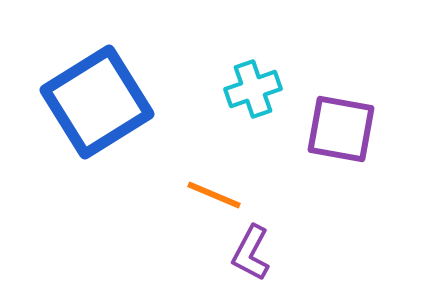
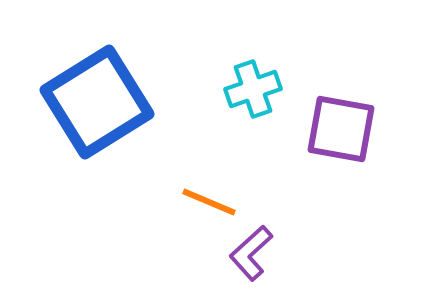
orange line: moved 5 px left, 7 px down
purple L-shape: rotated 20 degrees clockwise
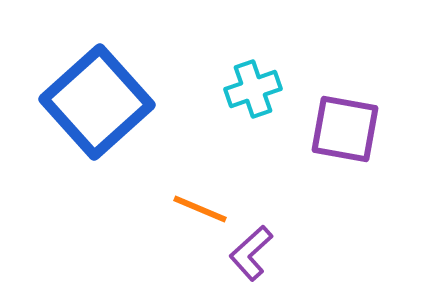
blue square: rotated 10 degrees counterclockwise
purple square: moved 4 px right
orange line: moved 9 px left, 7 px down
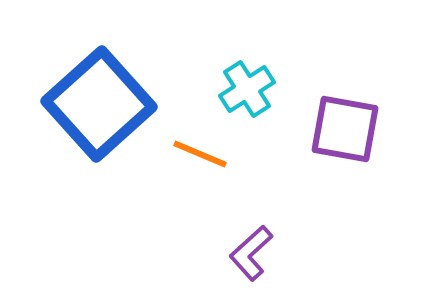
cyan cross: moved 6 px left; rotated 14 degrees counterclockwise
blue square: moved 2 px right, 2 px down
orange line: moved 55 px up
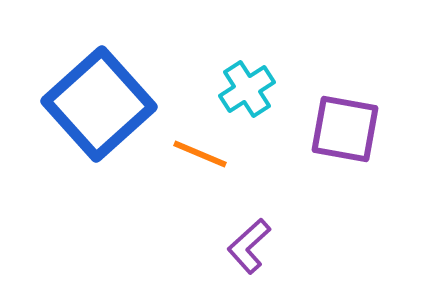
purple L-shape: moved 2 px left, 7 px up
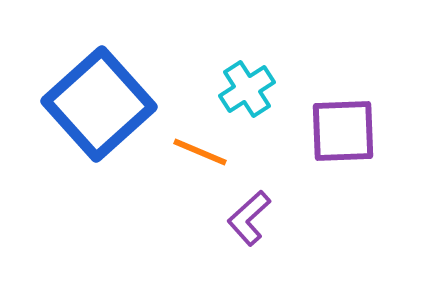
purple square: moved 2 px left, 2 px down; rotated 12 degrees counterclockwise
orange line: moved 2 px up
purple L-shape: moved 28 px up
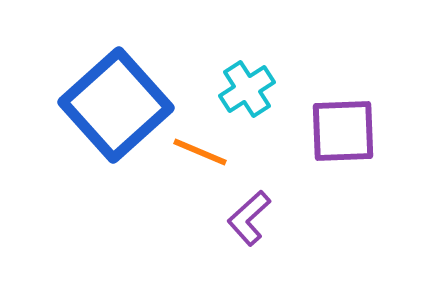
blue square: moved 17 px right, 1 px down
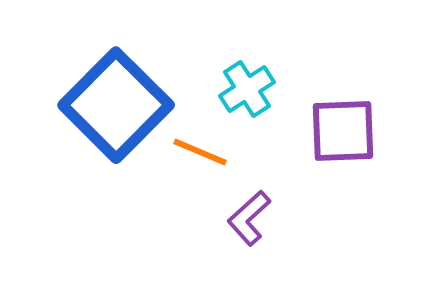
blue square: rotated 3 degrees counterclockwise
